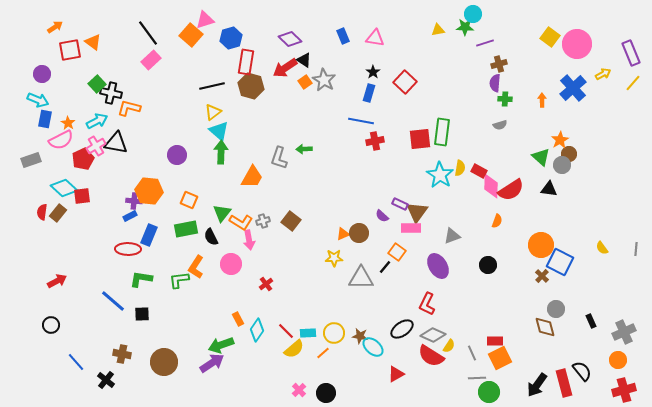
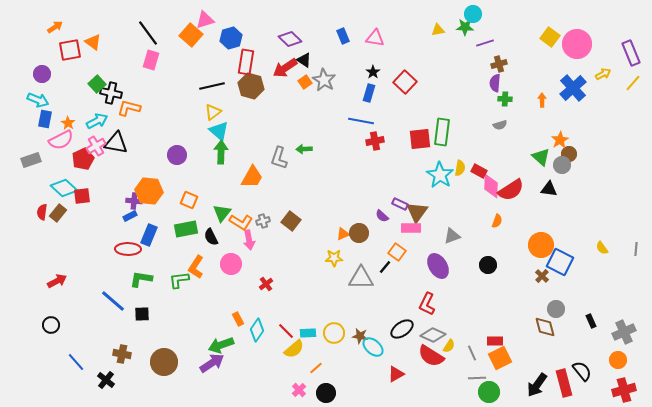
pink rectangle at (151, 60): rotated 30 degrees counterclockwise
orange line at (323, 353): moved 7 px left, 15 px down
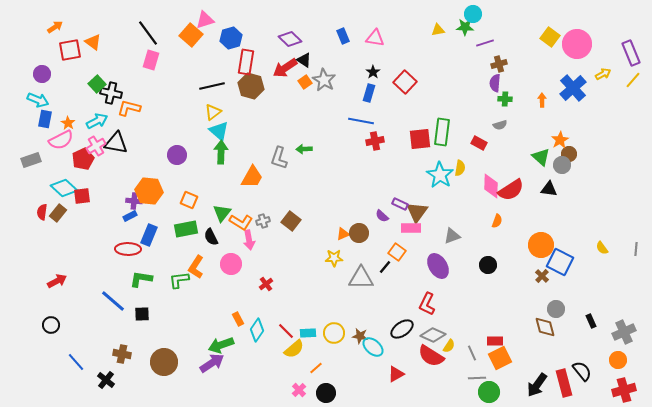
yellow line at (633, 83): moved 3 px up
red rectangle at (479, 171): moved 28 px up
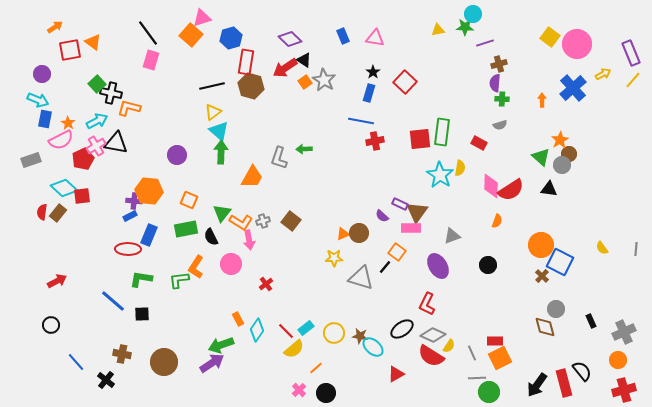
pink triangle at (205, 20): moved 3 px left, 2 px up
green cross at (505, 99): moved 3 px left
gray triangle at (361, 278): rotated 16 degrees clockwise
cyan rectangle at (308, 333): moved 2 px left, 5 px up; rotated 35 degrees counterclockwise
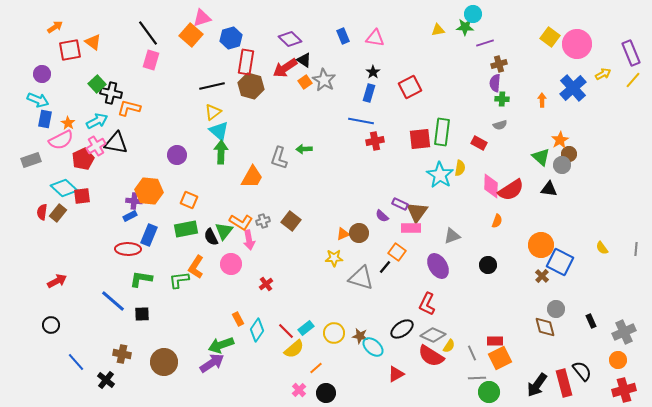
red square at (405, 82): moved 5 px right, 5 px down; rotated 20 degrees clockwise
green triangle at (222, 213): moved 2 px right, 18 px down
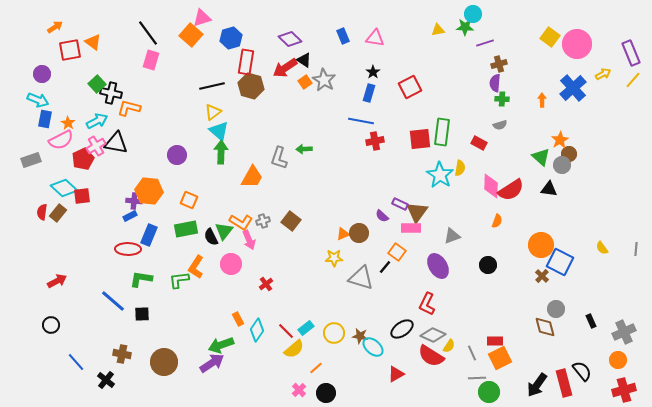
pink arrow at (249, 240): rotated 12 degrees counterclockwise
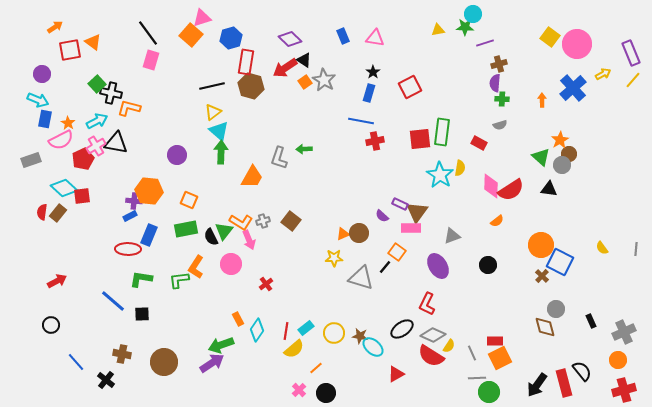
orange semicircle at (497, 221): rotated 32 degrees clockwise
red line at (286, 331): rotated 54 degrees clockwise
